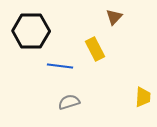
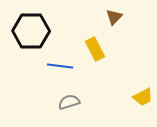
yellow trapezoid: rotated 60 degrees clockwise
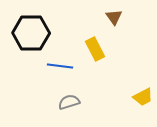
brown triangle: rotated 18 degrees counterclockwise
black hexagon: moved 2 px down
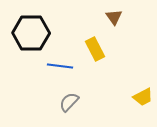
gray semicircle: rotated 30 degrees counterclockwise
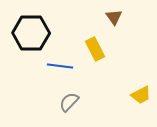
yellow trapezoid: moved 2 px left, 2 px up
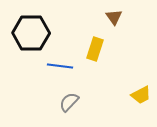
yellow rectangle: rotated 45 degrees clockwise
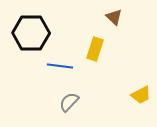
brown triangle: rotated 12 degrees counterclockwise
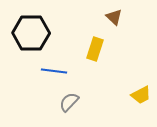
blue line: moved 6 px left, 5 px down
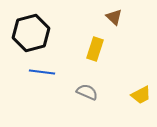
black hexagon: rotated 15 degrees counterclockwise
blue line: moved 12 px left, 1 px down
gray semicircle: moved 18 px right, 10 px up; rotated 70 degrees clockwise
